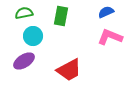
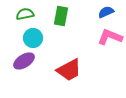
green semicircle: moved 1 px right, 1 px down
cyan circle: moved 2 px down
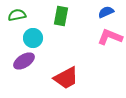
green semicircle: moved 8 px left, 1 px down
red trapezoid: moved 3 px left, 8 px down
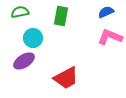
green semicircle: moved 3 px right, 3 px up
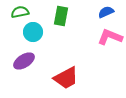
cyan circle: moved 6 px up
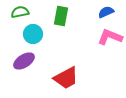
cyan circle: moved 2 px down
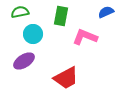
pink L-shape: moved 25 px left
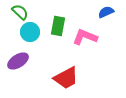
green semicircle: rotated 54 degrees clockwise
green rectangle: moved 3 px left, 10 px down
cyan circle: moved 3 px left, 2 px up
purple ellipse: moved 6 px left
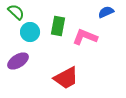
green semicircle: moved 4 px left
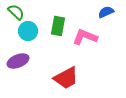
cyan circle: moved 2 px left, 1 px up
purple ellipse: rotated 10 degrees clockwise
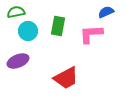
green semicircle: rotated 54 degrees counterclockwise
pink L-shape: moved 6 px right, 3 px up; rotated 25 degrees counterclockwise
